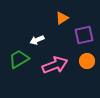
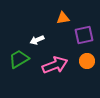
orange triangle: moved 1 px right; rotated 24 degrees clockwise
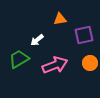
orange triangle: moved 3 px left, 1 px down
white arrow: rotated 16 degrees counterclockwise
orange circle: moved 3 px right, 2 px down
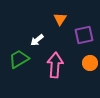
orange triangle: rotated 48 degrees counterclockwise
pink arrow: rotated 65 degrees counterclockwise
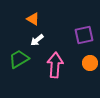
orange triangle: moved 27 px left; rotated 32 degrees counterclockwise
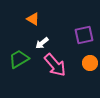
white arrow: moved 5 px right, 3 px down
pink arrow: rotated 135 degrees clockwise
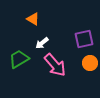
purple square: moved 4 px down
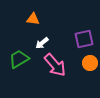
orange triangle: rotated 24 degrees counterclockwise
